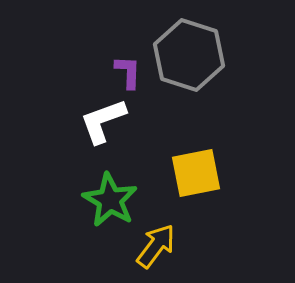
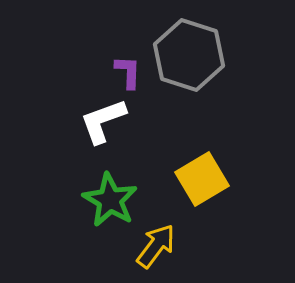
yellow square: moved 6 px right, 6 px down; rotated 20 degrees counterclockwise
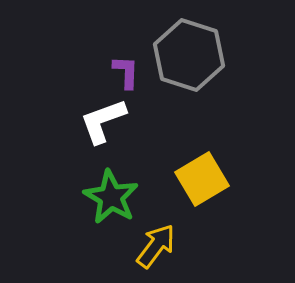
purple L-shape: moved 2 px left
green star: moved 1 px right, 3 px up
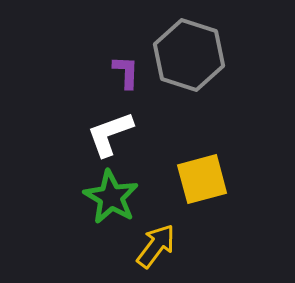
white L-shape: moved 7 px right, 13 px down
yellow square: rotated 16 degrees clockwise
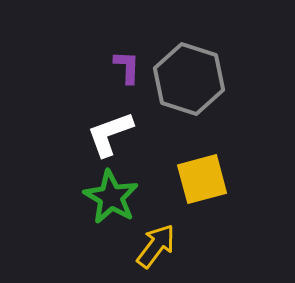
gray hexagon: moved 24 px down
purple L-shape: moved 1 px right, 5 px up
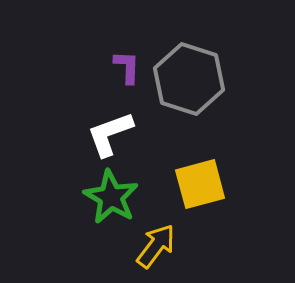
yellow square: moved 2 px left, 5 px down
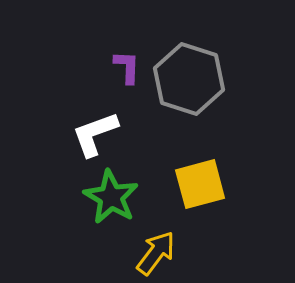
white L-shape: moved 15 px left
yellow arrow: moved 7 px down
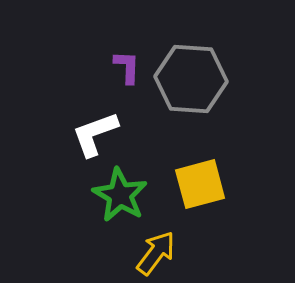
gray hexagon: moved 2 px right; rotated 14 degrees counterclockwise
green star: moved 9 px right, 2 px up
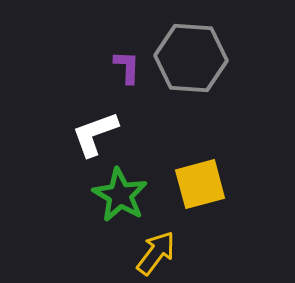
gray hexagon: moved 21 px up
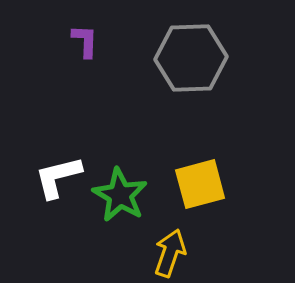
gray hexagon: rotated 6 degrees counterclockwise
purple L-shape: moved 42 px left, 26 px up
white L-shape: moved 37 px left, 43 px down; rotated 6 degrees clockwise
yellow arrow: moved 14 px right; rotated 18 degrees counterclockwise
